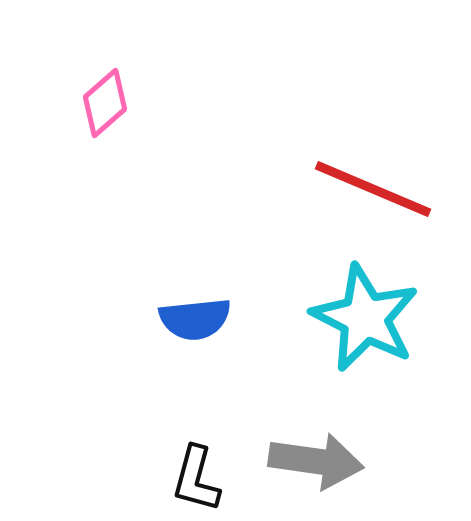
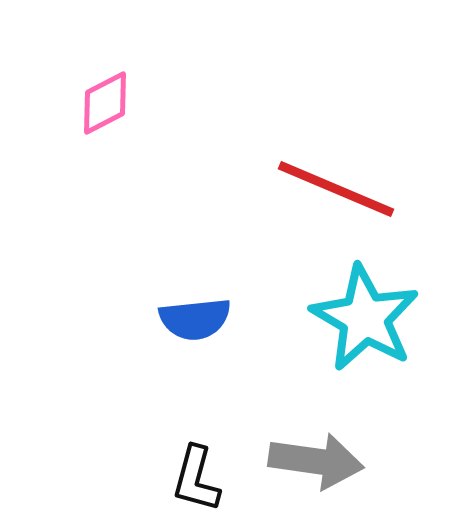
pink diamond: rotated 14 degrees clockwise
red line: moved 37 px left
cyan star: rotated 3 degrees clockwise
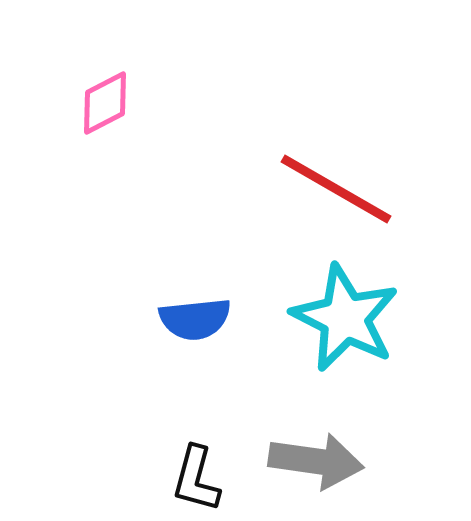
red line: rotated 7 degrees clockwise
cyan star: moved 20 px left; rotated 3 degrees counterclockwise
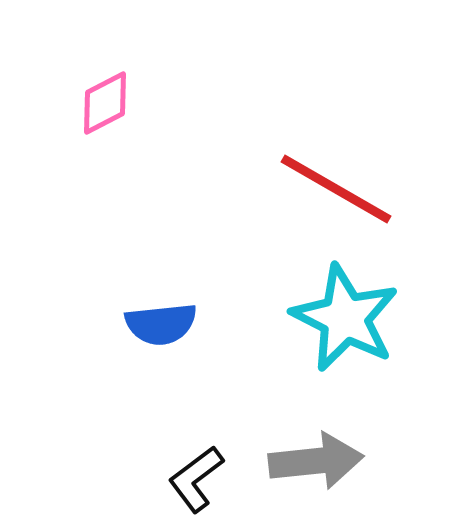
blue semicircle: moved 34 px left, 5 px down
gray arrow: rotated 14 degrees counterclockwise
black L-shape: rotated 38 degrees clockwise
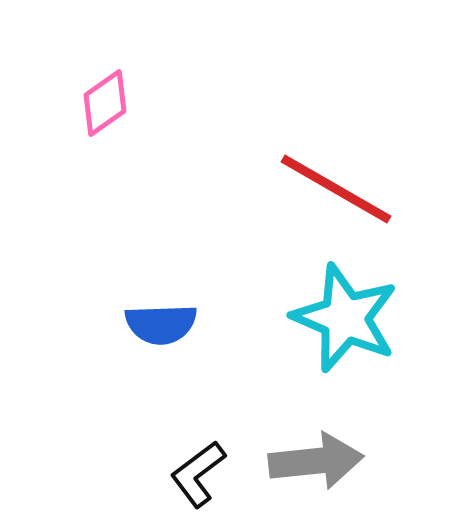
pink diamond: rotated 8 degrees counterclockwise
cyan star: rotated 4 degrees counterclockwise
blue semicircle: rotated 4 degrees clockwise
black L-shape: moved 2 px right, 5 px up
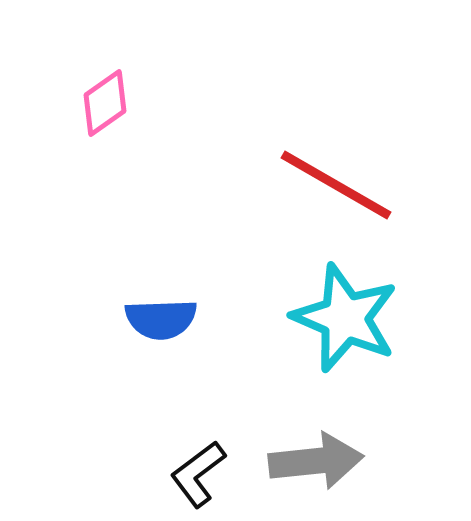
red line: moved 4 px up
blue semicircle: moved 5 px up
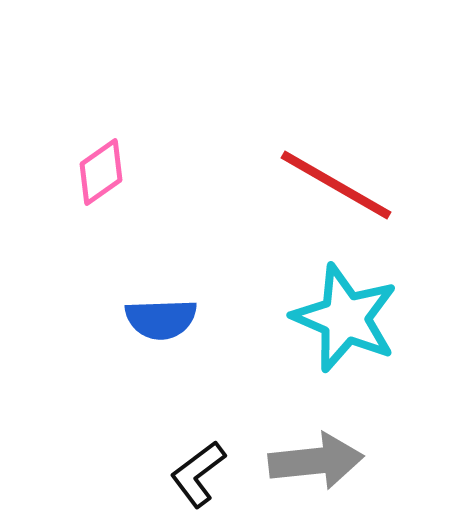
pink diamond: moved 4 px left, 69 px down
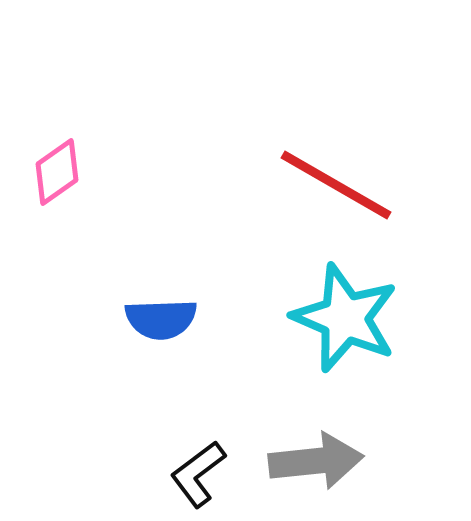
pink diamond: moved 44 px left
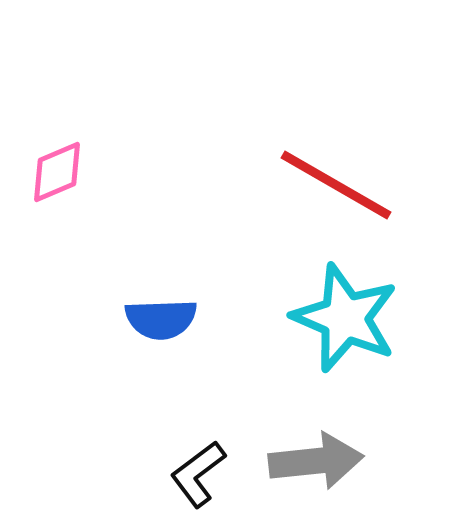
pink diamond: rotated 12 degrees clockwise
